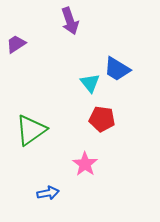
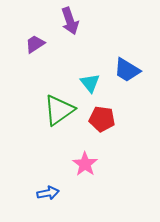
purple trapezoid: moved 19 px right
blue trapezoid: moved 10 px right, 1 px down
green triangle: moved 28 px right, 20 px up
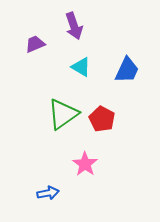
purple arrow: moved 4 px right, 5 px down
purple trapezoid: rotated 10 degrees clockwise
blue trapezoid: rotated 96 degrees counterclockwise
cyan triangle: moved 9 px left, 16 px up; rotated 20 degrees counterclockwise
green triangle: moved 4 px right, 4 px down
red pentagon: rotated 20 degrees clockwise
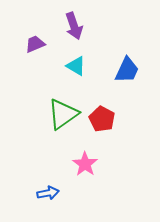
cyan triangle: moved 5 px left, 1 px up
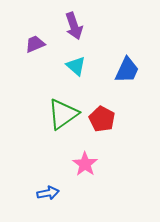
cyan triangle: rotated 10 degrees clockwise
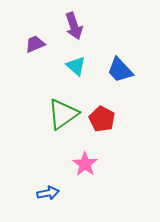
blue trapezoid: moved 7 px left; rotated 112 degrees clockwise
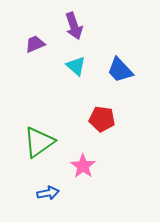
green triangle: moved 24 px left, 28 px down
red pentagon: rotated 20 degrees counterclockwise
pink star: moved 2 px left, 2 px down
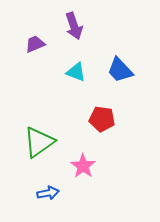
cyan triangle: moved 6 px down; rotated 20 degrees counterclockwise
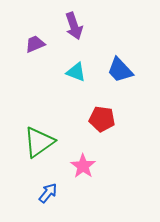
blue arrow: rotated 40 degrees counterclockwise
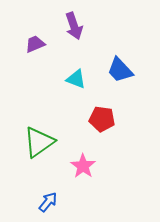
cyan triangle: moved 7 px down
blue arrow: moved 9 px down
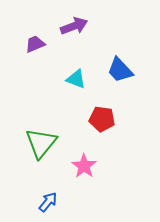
purple arrow: rotated 92 degrees counterclockwise
green triangle: moved 2 px right, 1 px down; rotated 16 degrees counterclockwise
pink star: moved 1 px right
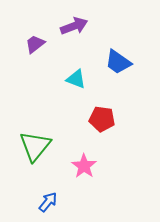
purple trapezoid: rotated 15 degrees counterclockwise
blue trapezoid: moved 2 px left, 8 px up; rotated 12 degrees counterclockwise
green triangle: moved 6 px left, 3 px down
